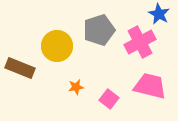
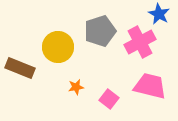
gray pentagon: moved 1 px right, 1 px down
yellow circle: moved 1 px right, 1 px down
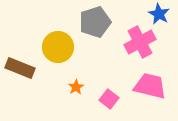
gray pentagon: moved 5 px left, 9 px up
orange star: rotated 21 degrees counterclockwise
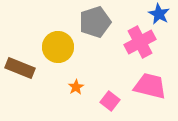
pink square: moved 1 px right, 2 px down
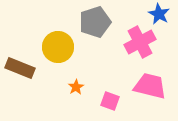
pink square: rotated 18 degrees counterclockwise
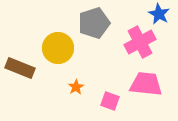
gray pentagon: moved 1 px left, 1 px down
yellow circle: moved 1 px down
pink trapezoid: moved 4 px left, 2 px up; rotated 8 degrees counterclockwise
